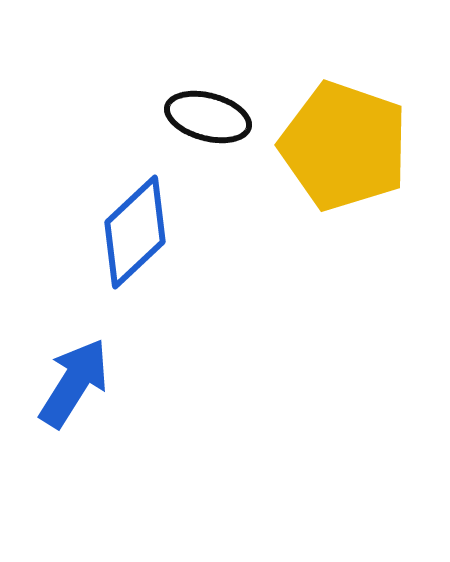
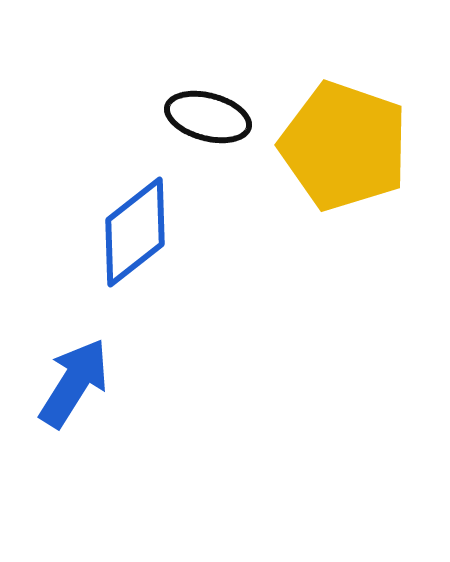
blue diamond: rotated 5 degrees clockwise
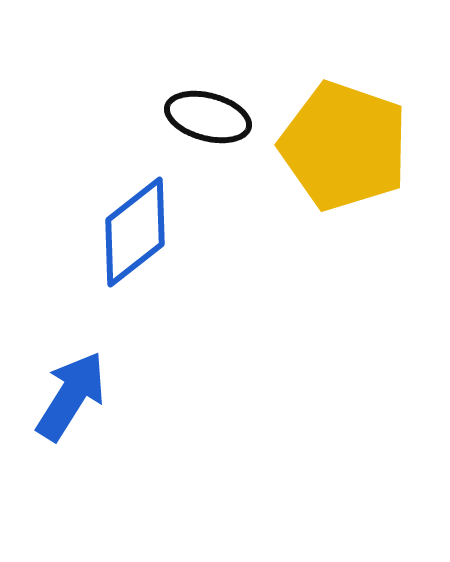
blue arrow: moved 3 px left, 13 px down
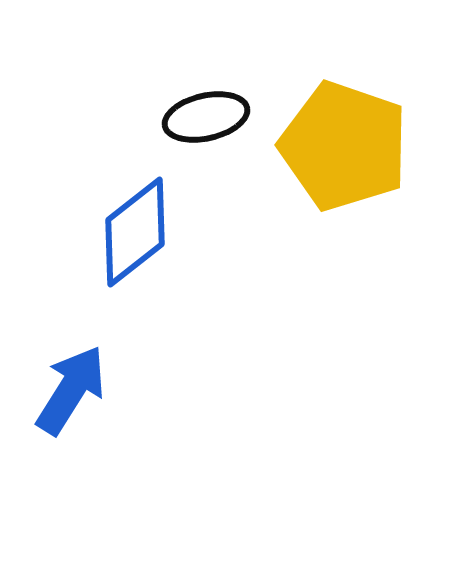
black ellipse: moved 2 px left; rotated 28 degrees counterclockwise
blue arrow: moved 6 px up
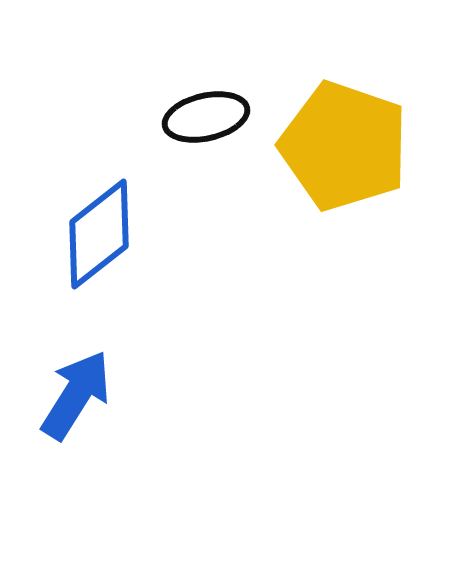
blue diamond: moved 36 px left, 2 px down
blue arrow: moved 5 px right, 5 px down
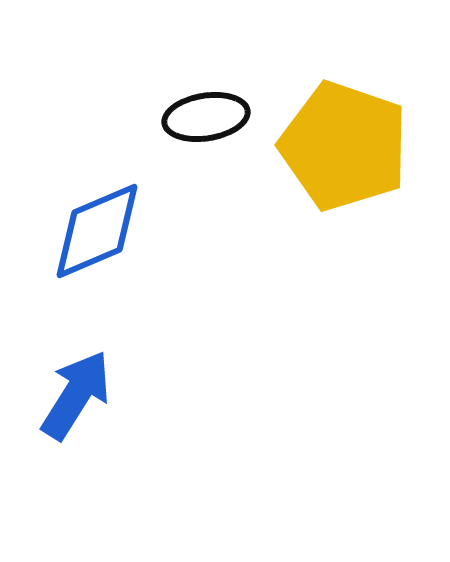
black ellipse: rotated 4 degrees clockwise
blue diamond: moved 2 px left, 3 px up; rotated 15 degrees clockwise
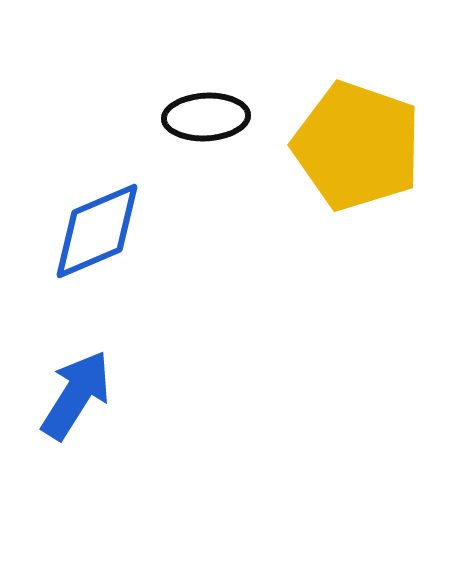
black ellipse: rotated 6 degrees clockwise
yellow pentagon: moved 13 px right
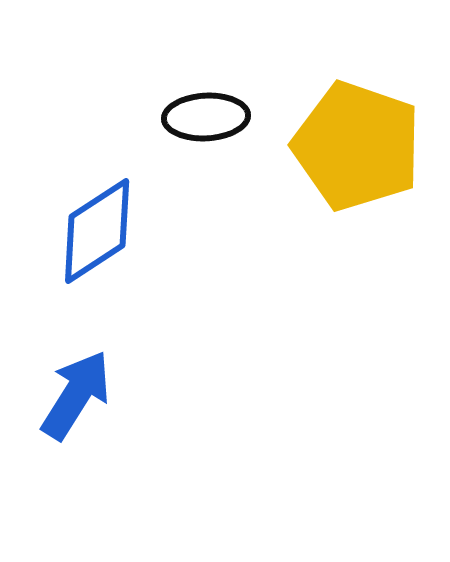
blue diamond: rotated 10 degrees counterclockwise
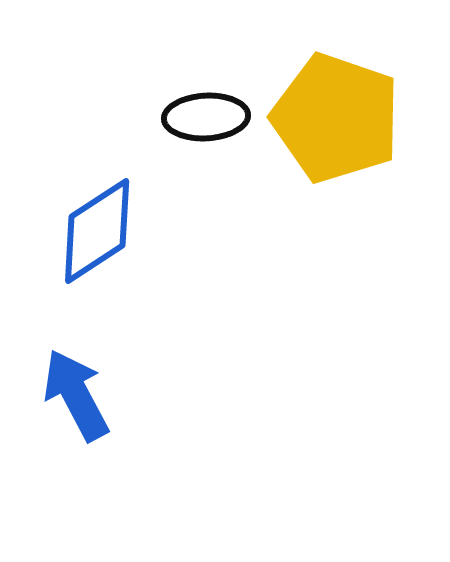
yellow pentagon: moved 21 px left, 28 px up
blue arrow: rotated 60 degrees counterclockwise
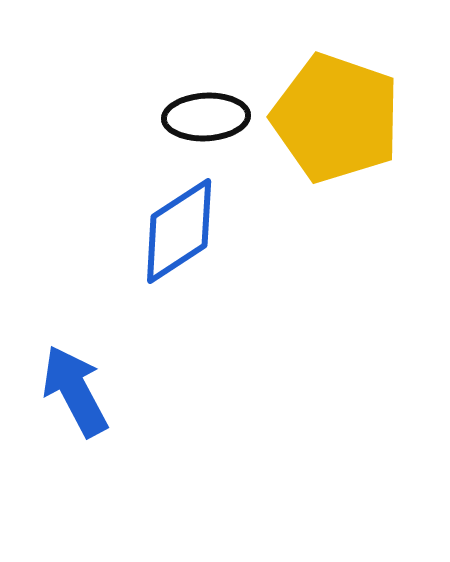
blue diamond: moved 82 px right
blue arrow: moved 1 px left, 4 px up
